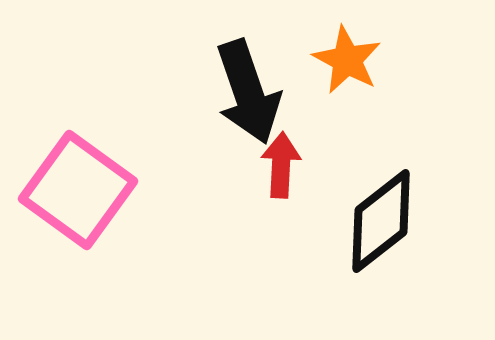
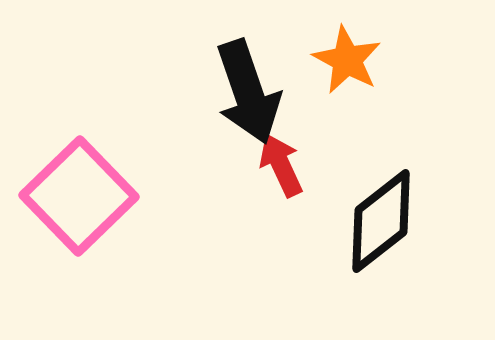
red arrow: rotated 28 degrees counterclockwise
pink square: moved 1 px right, 6 px down; rotated 10 degrees clockwise
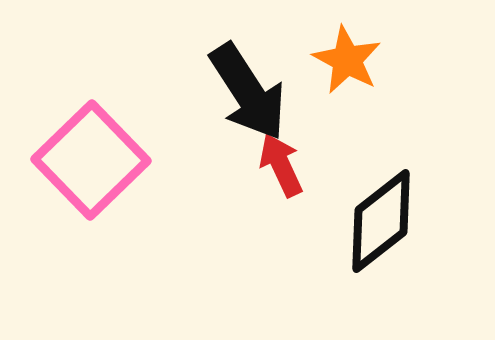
black arrow: rotated 14 degrees counterclockwise
pink square: moved 12 px right, 36 px up
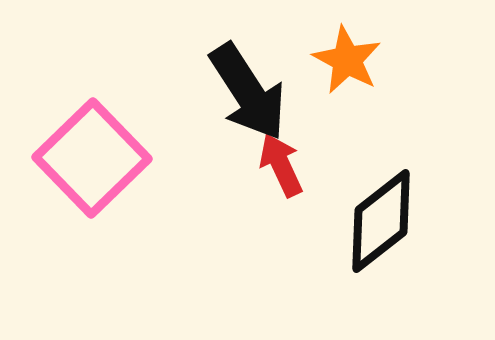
pink square: moved 1 px right, 2 px up
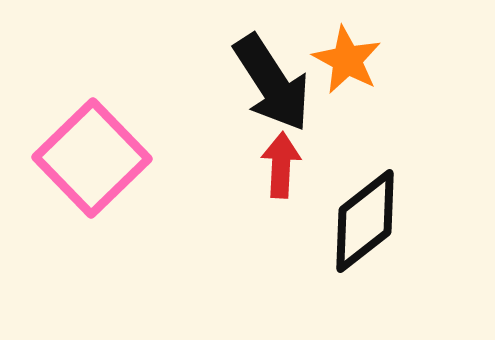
black arrow: moved 24 px right, 9 px up
red arrow: rotated 28 degrees clockwise
black diamond: moved 16 px left
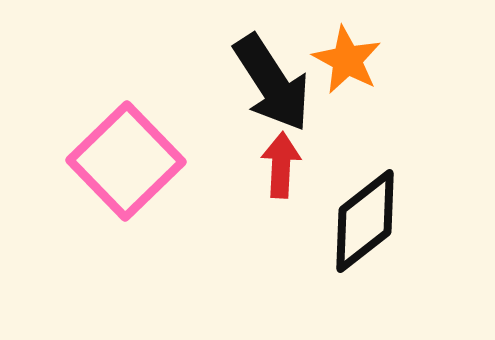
pink square: moved 34 px right, 3 px down
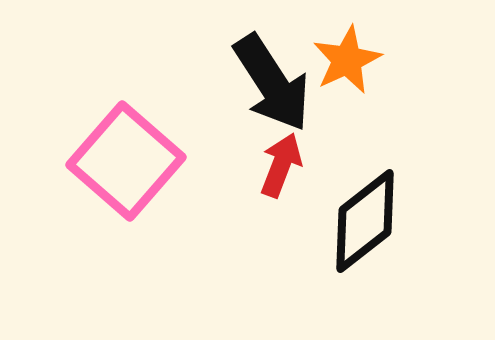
orange star: rotated 18 degrees clockwise
pink square: rotated 5 degrees counterclockwise
red arrow: rotated 18 degrees clockwise
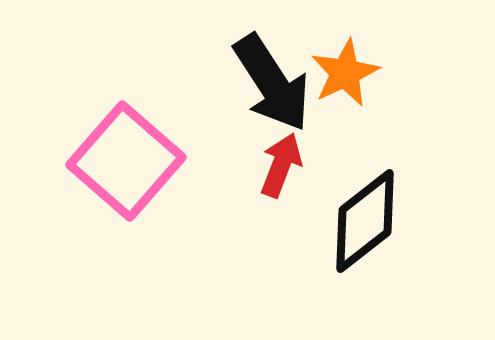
orange star: moved 2 px left, 13 px down
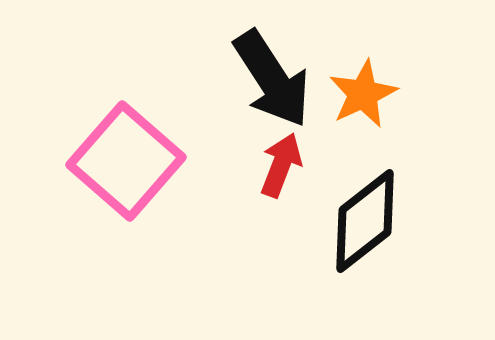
orange star: moved 18 px right, 21 px down
black arrow: moved 4 px up
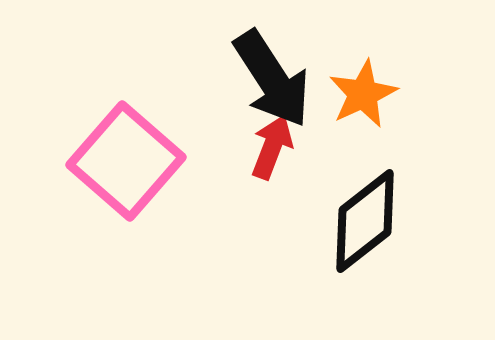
red arrow: moved 9 px left, 18 px up
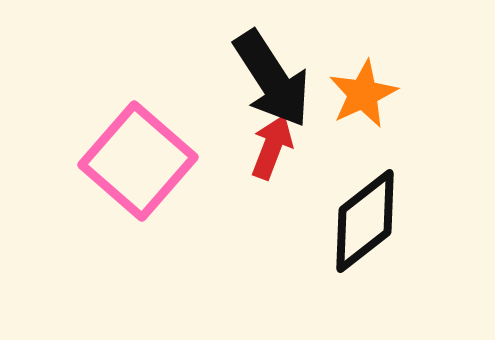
pink square: moved 12 px right
